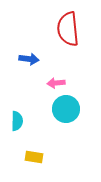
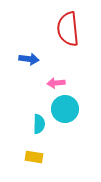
cyan circle: moved 1 px left
cyan semicircle: moved 22 px right, 3 px down
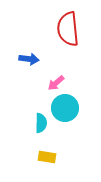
pink arrow: rotated 36 degrees counterclockwise
cyan circle: moved 1 px up
cyan semicircle: moved 2 px right, 1 px up
yellow rectangle: moved 13 px right
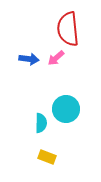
pink arrow: moved 25 px up
cyan circle: moved 1 px right, 1 px down
yellow rectangle: rotated 12 degrees clockwise
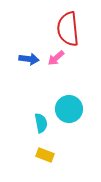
cyan circle: moved 3 px right
cyan semicircle: rotated 12 degrees counterclockwise
yellow rectangle: moved 2 px left, 2 px up
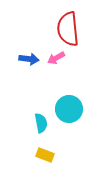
pink arrow: rotated 12 degrees clockwise
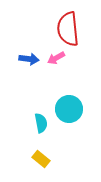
yellow rectangle: moved 4 px left, 4 px down; rotated 18 degrees clockwise
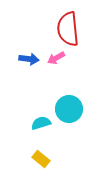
cyan semicircle: rotated 96 degrees counterclockwise
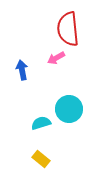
blue arrow: moved 7 px left, 11 px down; rotated 108 degrees counterclockwise
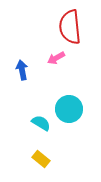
red semicircle: moved 2 px right, 2 px up
cyan semicircle: rotated 48 degrees clockwise
